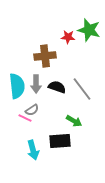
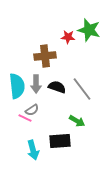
green arrow: moved 3 px right
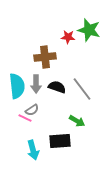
brown cross: moved 1 px down
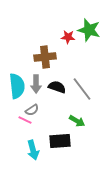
pink line: moved 2 px down
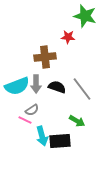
green star: moved 4 px left, 14 px up
cyan semicircle: rotated 75 degrees clockwise
cyan arrow: moved 9 px right, 14 px up
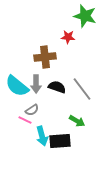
cyan semicircle: rotated 60 degrees clockwise
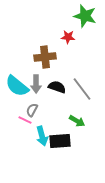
gray semicircle: rotated 152 degrees clockwise
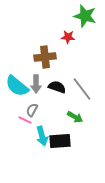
green arrow: moved 2 px left, 4 px up
